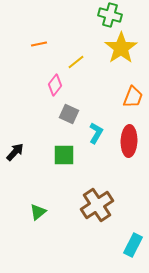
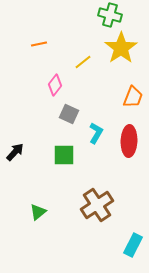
yellow line: moved 7 px right
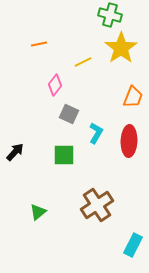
yellow line: rotated 12 degrees clockwise
